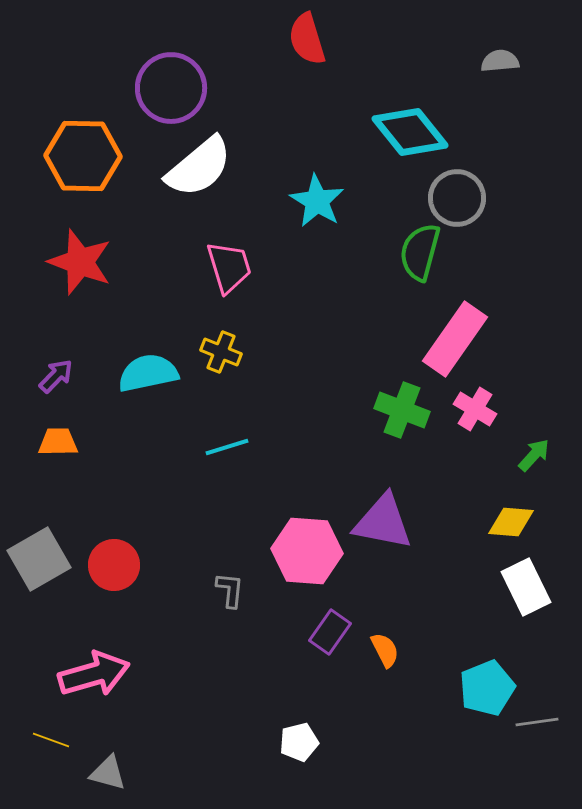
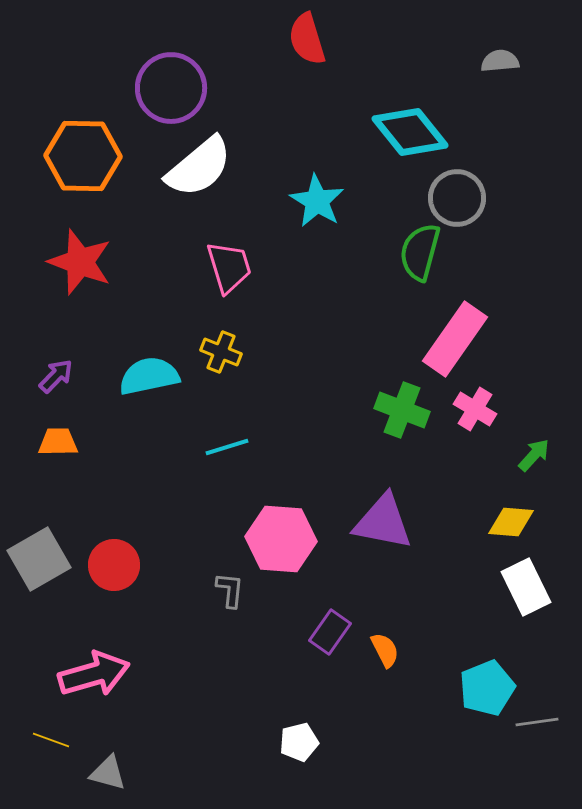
cyan semicircle: moved 1 px right, 3 px down
pink hexagon: moved 26 px left, 12 px up
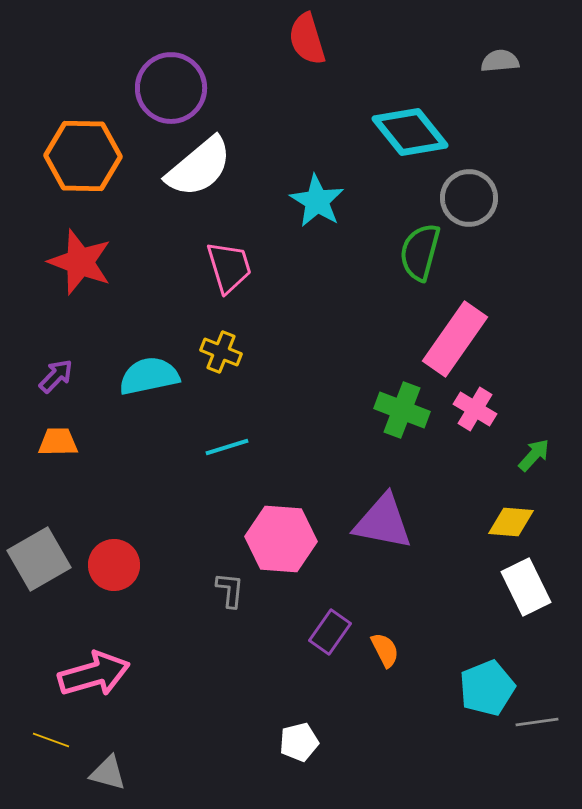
gray circle: moved 12 px right
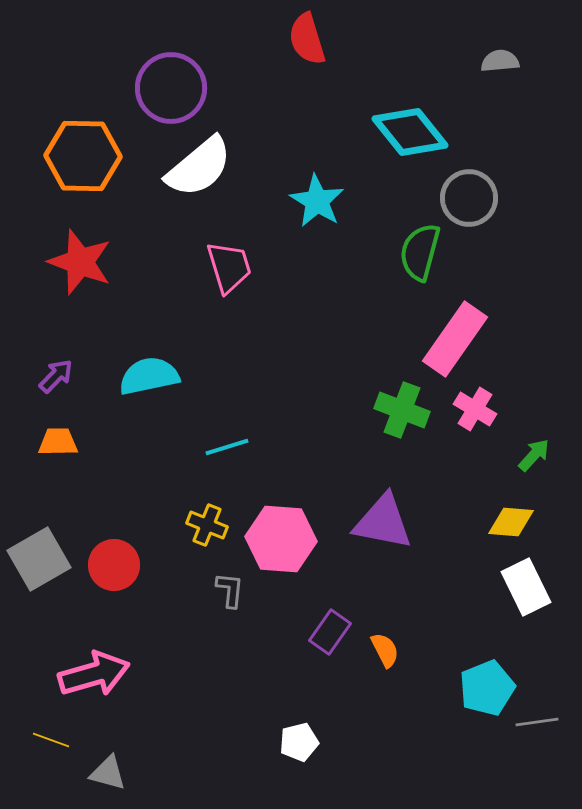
yellow cross: moved 14 px left, 173 px down
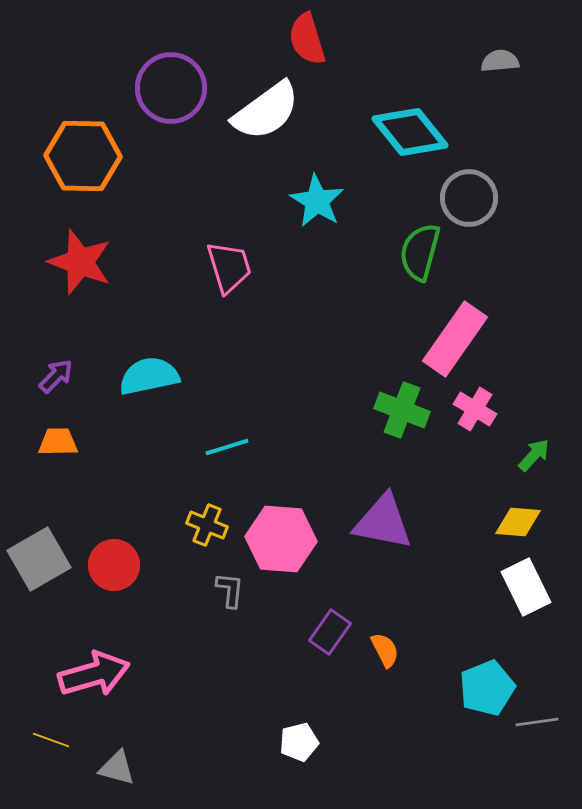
white semicircle: moved 67 px right, 56 px up; rotated 4 degrees clockwise
yellow diamond: moved 7 px right
gray triangle: moved 9 px right, 5 px up
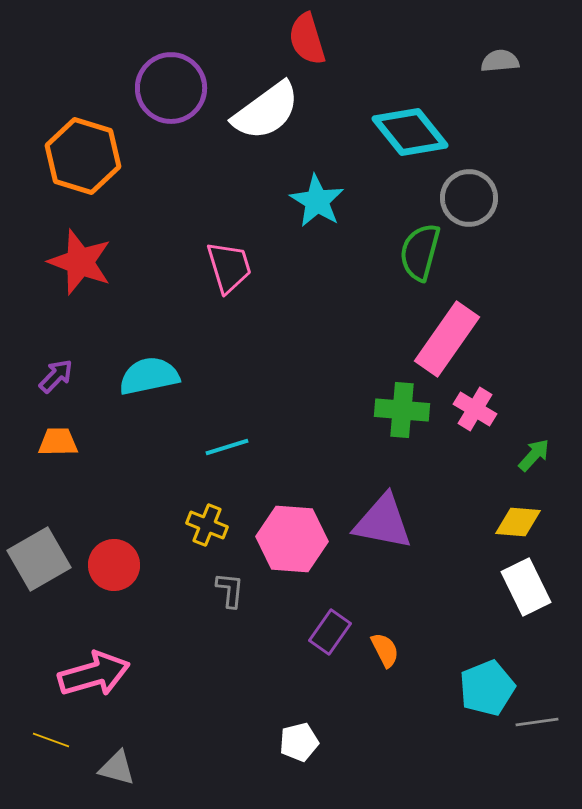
orange hexagon: rotated 16 degrees clockwise
pink rectangle: moved 8 px left
green cross: rotated 16 degrees counterclockwise
pink hexagon: moved 11 px right
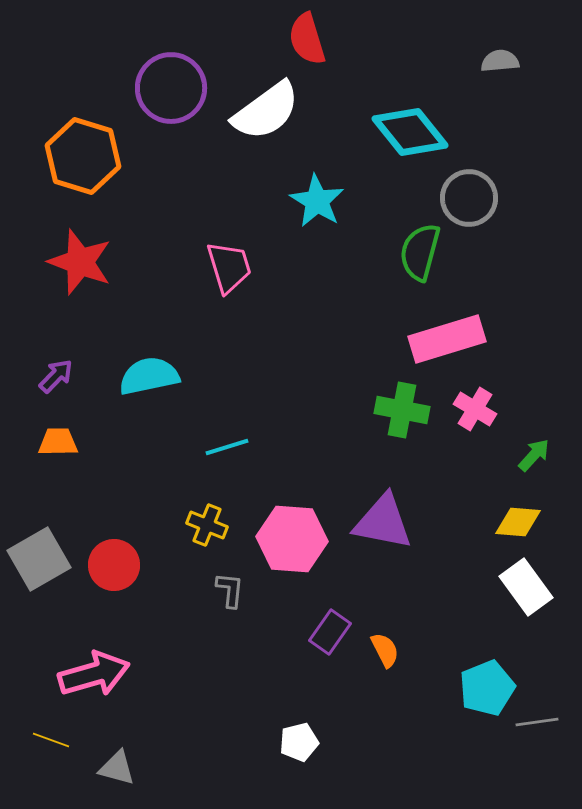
pink rectangle: rotated 38 degrees clockwise
green cross: rotated 6 degrees clockwise
white rectangle: rotated 10 degrees counterclockwise
